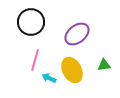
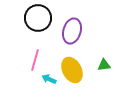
black circle: moved 7 px right, 4 px up
purple ellipse: moved 5 px left, 3 px up; rotated 35 degrees counterclockwise
cyan arrow: moved 1 px down
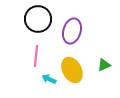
black circle: moved 1 px down
pink line: moved 1 px right, 4 px up; rotated 10 degrees counterclockwise
green triangle: rotated 16 degrees counterclockwise
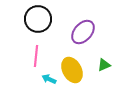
purple ellipse: moved 11 px right, 1 px down; rotated 25 degrees clockwise
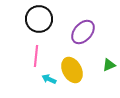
black circle: moved 1 px right
green triangle: moved 5 px right
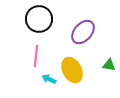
green triangle: rotated 32 degrees clockwise
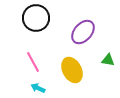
black circle: moved 3 px left, 1 px up
pink line: moved 3 px left, 6 px down; rotated 35 degrees counterclockwise
green triangle: moved 1 px left, 5 px up
cyan arrow: moved 11 px left, 9 px down
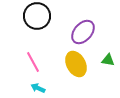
black circle: moved 1 px right, 2 px up
yellow ellipse: moved 4 px right, 6 px up
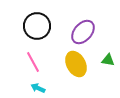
black circle: moved 10 px down
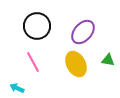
cyan arrow: moved 21 px left
